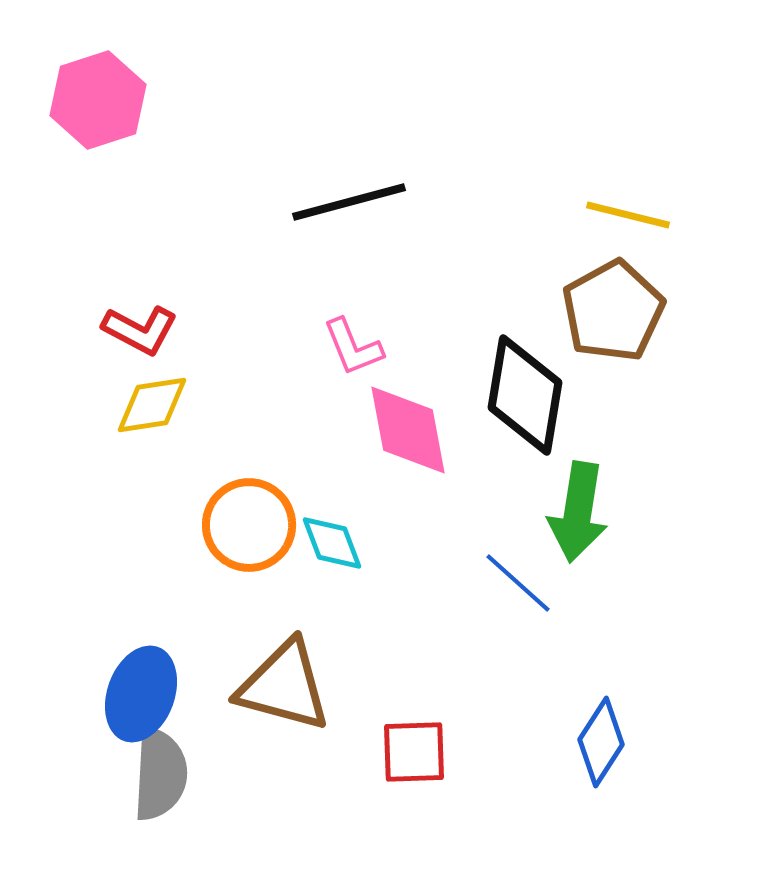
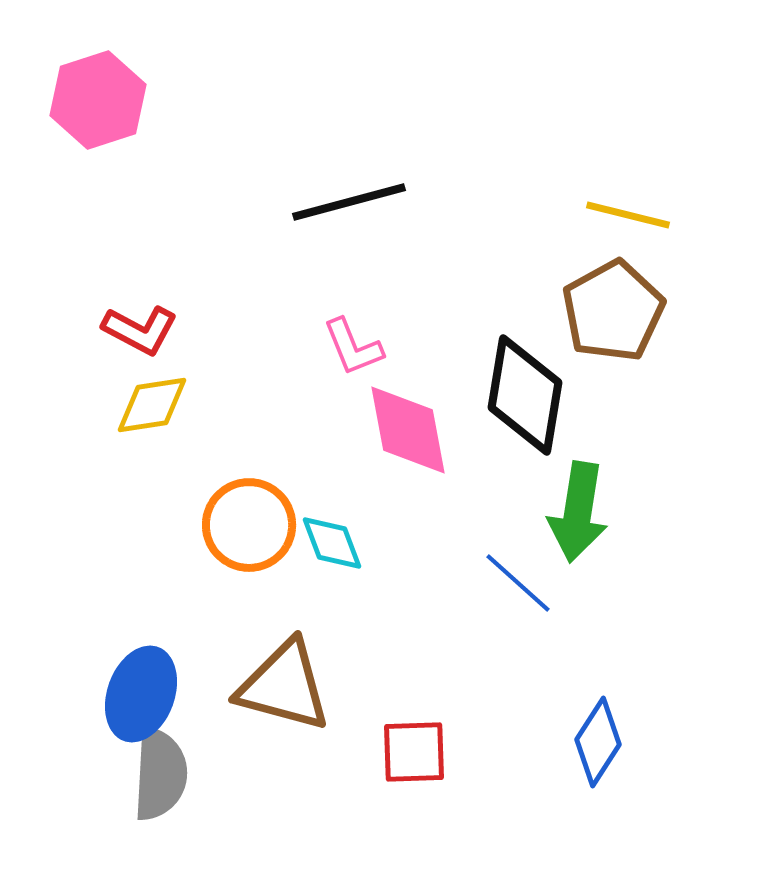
blue diamond: moved 3 px left
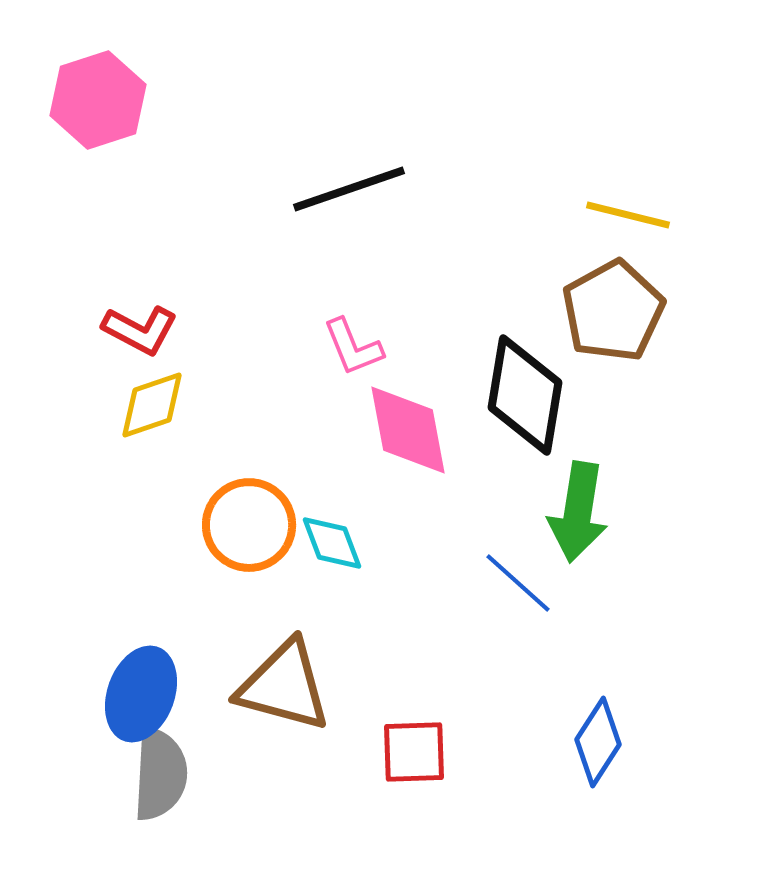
black line: moved 13 px up; rotated 4 degrees counterclockwise
yellow diamond: rotated 10 degrees counterclockwise
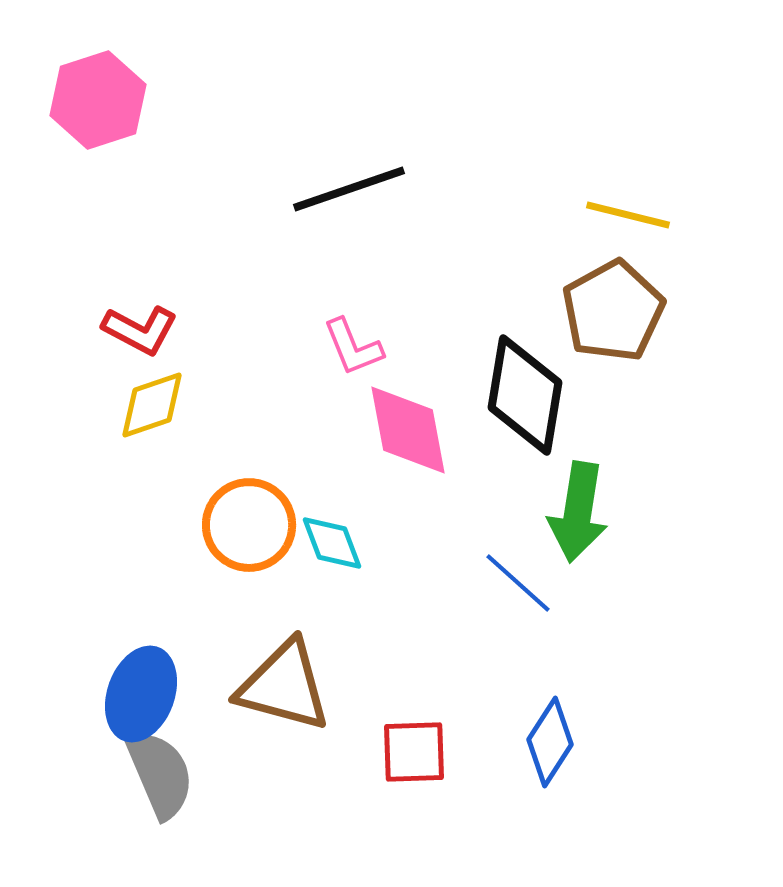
blue diamond: moved 48 px left
gray semicircle: rotated 26 degrees counterclockwise
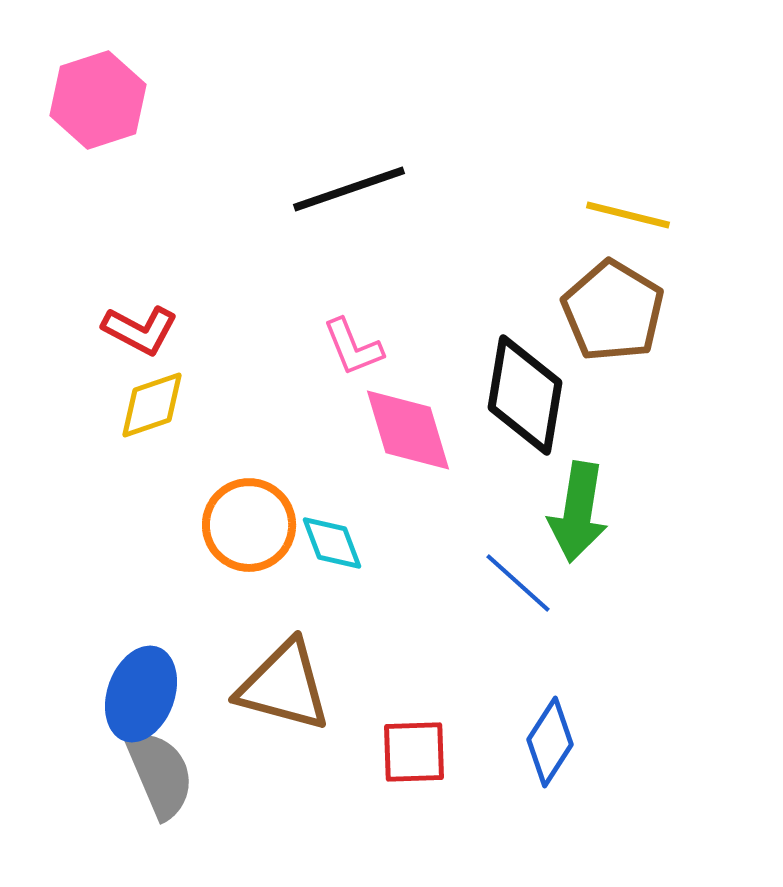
brown pentagon: rotated 12 degrees counterclockwise
pink diamond: rotated 6 degrees counterclockwise
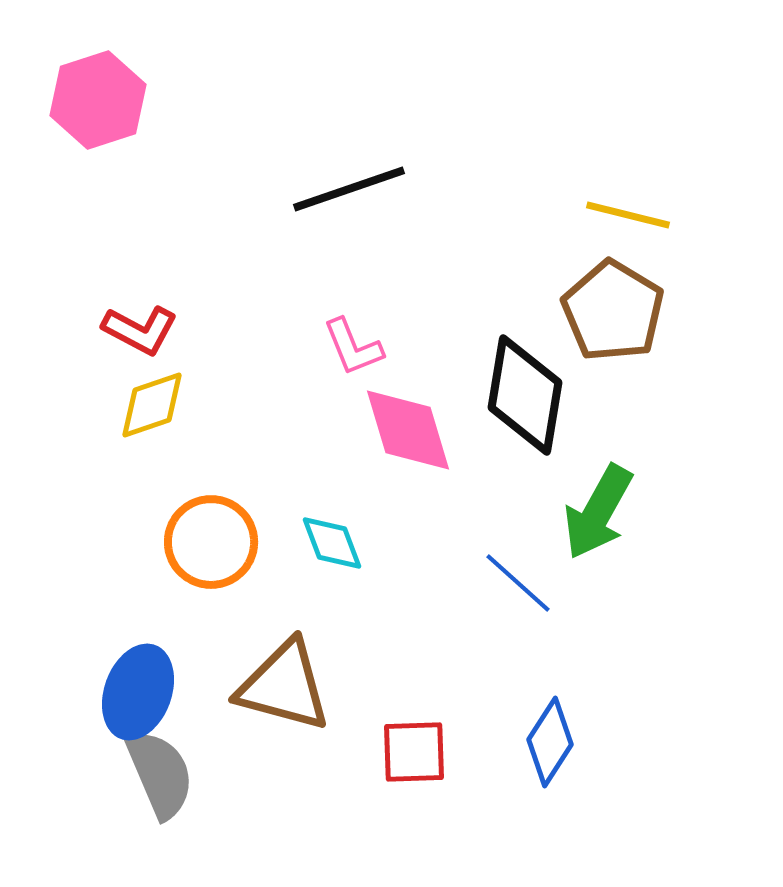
green arrow: moved 20 px right; rotated 20 degrees clockwise
orange circle: moved 38 px left, 17 px down
blue ellipse: moved 3 px left, 2 px up
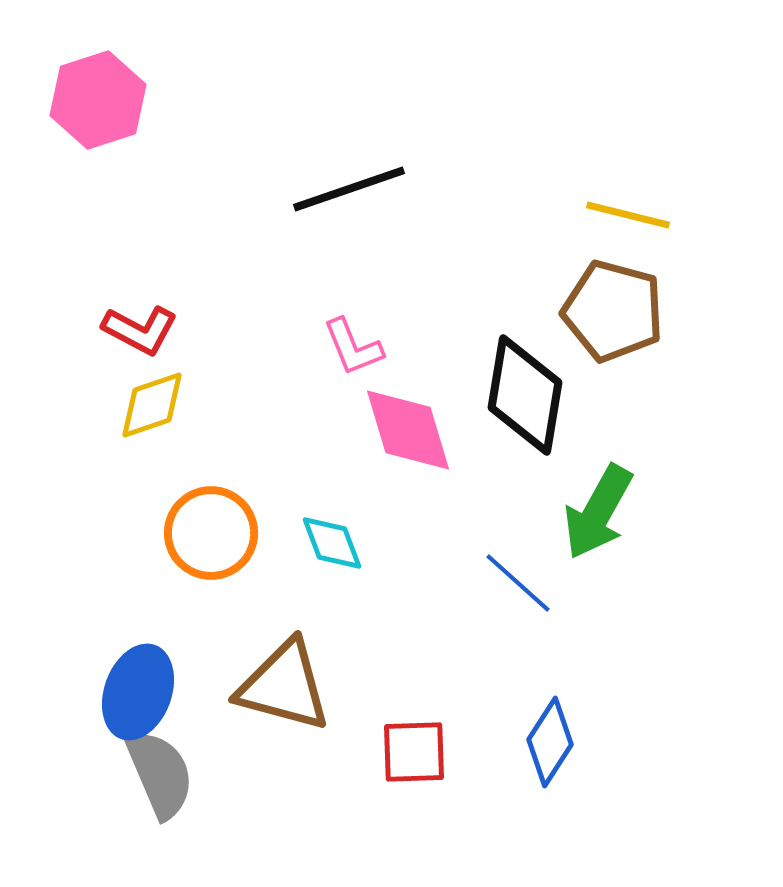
brown pentagon: rotated 16 degrees counterclockwise
orange circle: moved 9 px up
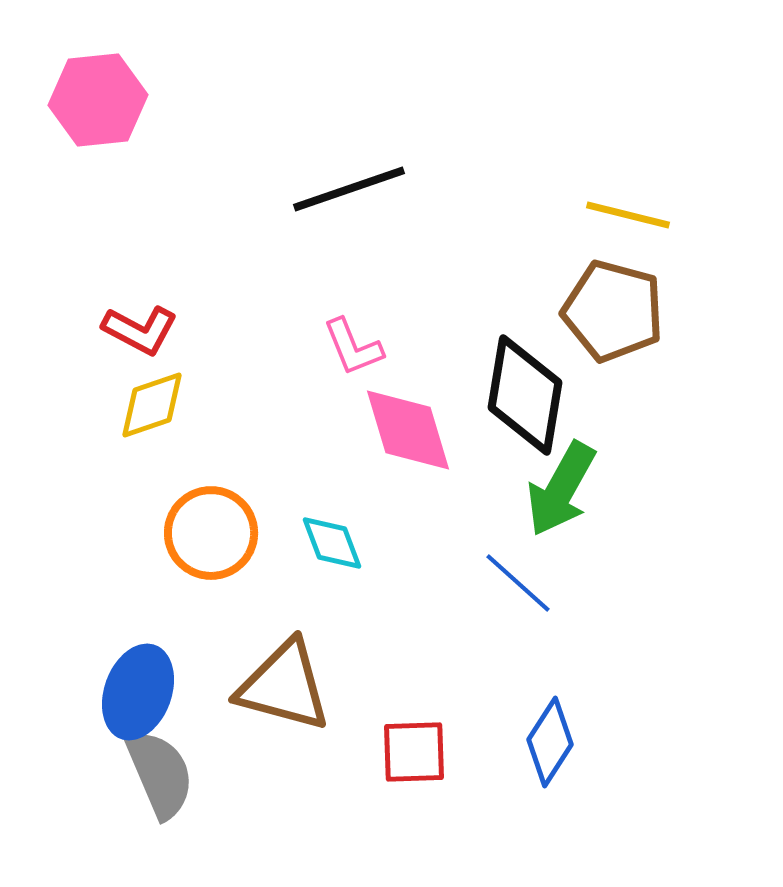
pink hexagon: rotated 12 degrees clockwise
green arrow: moved 37 px left, 23 px up
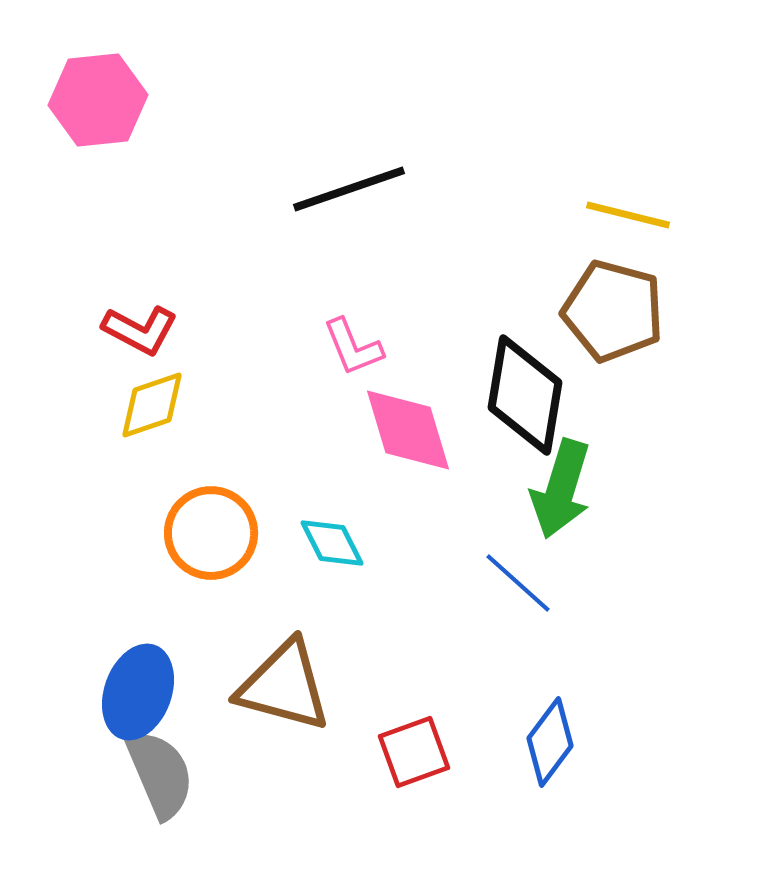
green arrow: rotated 12 degrees counterclockwise
cyan diamond: rotated 6 degrees counterclockwise
blue diamond: rotated 4 degrees clockwise
red square: rotated 18 degrees counterclockwise
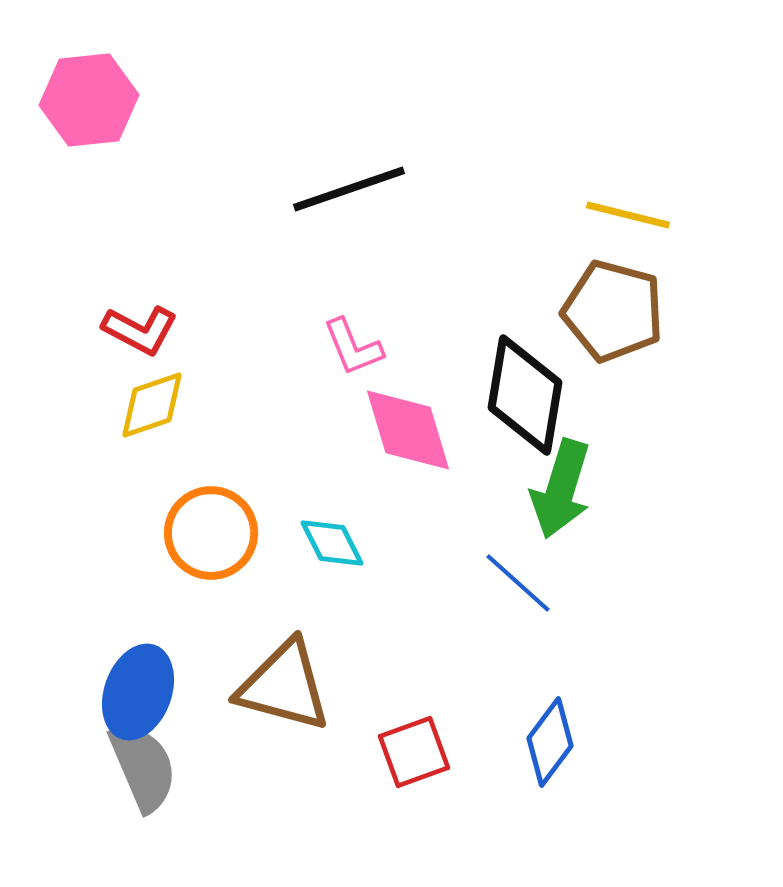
pink hexagon: moved 9 px left
gray semicircle: moved 17 px left, 7 px up
